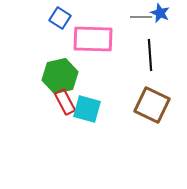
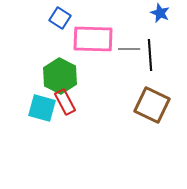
gray line: moved 12 px left, 32 px down
green hexagon: rotated 20 degrees counterclockwise
cyan square: moved 45 px left, 1 px up
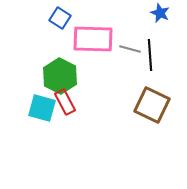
gray line: moved 1 px right; rotated 15 degrees clockwise
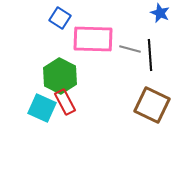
cyan square: rotated 8 degrees clockwise
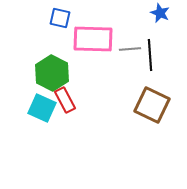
blue square: rotated 20 degrees counterclockwise
gray line: rotated 20 degrees counterclockwise
green hexagon: moved 8 px left, 3 px up
red rectangle: moved 2 px up
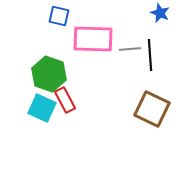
blue square: moved 1 px left, 2 px up
green hexagon: moved 3 px left, 1 px down; rotated 8 degrees counterclockwise
brown square: moved 4 px down
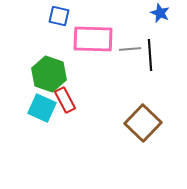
brown square: moved 9 px left, 14 px down; rotated 18 degrees clockwise
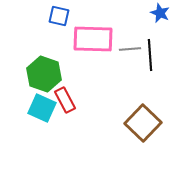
green hexagon: moved 5 px left
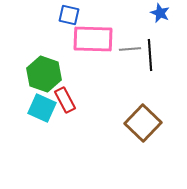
blue square: moved 10 px right, 1 px up
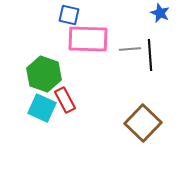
pink rectangle: moved 5 px left
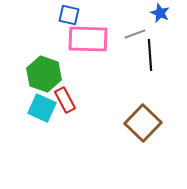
gray line: moved 5 px right, 15 px up; rotated 15 degrees counterclockwise
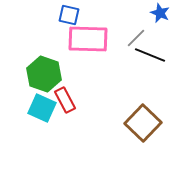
gray line: moved 1 px right, 4 px down; rotated 25 degrees counterclockwise
black line: rotated 64 degrees counterclockwise
